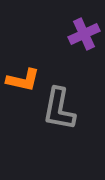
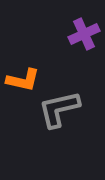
gray L-shape: rotated 66 degrees clockwise
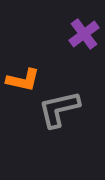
purple cross: rotated 12 degrees counterclockwise
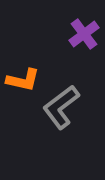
gray L-shape: moved 2 px right, 2 px up; rotated 24 degrees counterclockwise
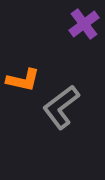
purple cross: moved 10 px up
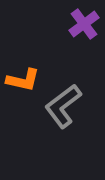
gray L-shape: moved 2 px right, 1 px up
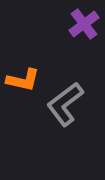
gray L-shape: moved 2 px right, 2 px up
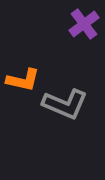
gray L-shape: rotated 120 degrees counterclockwise
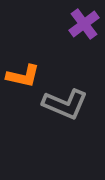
orange L-shape: moved 4 px up
